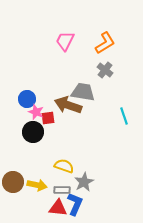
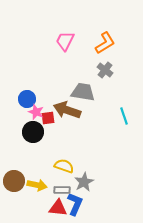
brown arrow: moved 1 px left, 5 px down
brown circle: moved 1 px right, 1 px up
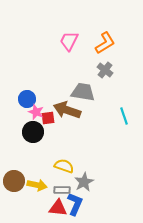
pink trapezoid: moved 4 px right
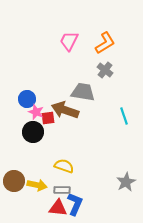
brown arrow: moved 2 px left
gray star: moved 42 px right
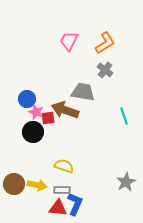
brown circle: moved 3 px down
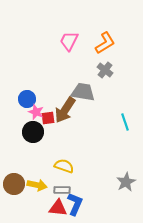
brown arrow: rotated 76 degrees counterclockwise
cyan line: moved 1 px right, 6 px down
